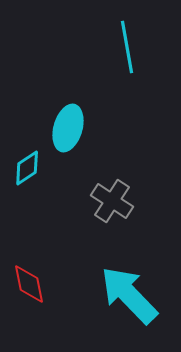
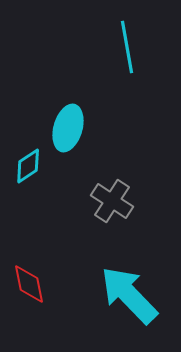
cyan diamond: moved 1 px right, 2 px up
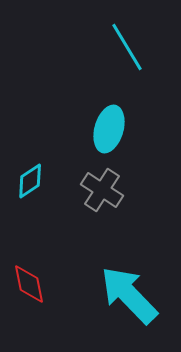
cyan line: rotated 21 degrees counterclockwise
cyan ellipse: moved 41 px right, 1 px down
cyan diamond: moved 2 px right, 15 px down
gray cross: moved 10 px left, 11 px up
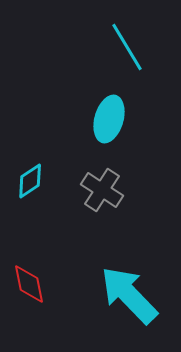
cyan ellipse: moved 10 px up
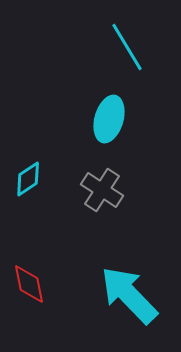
cyan diamond: moved 2 px left, 2 px up
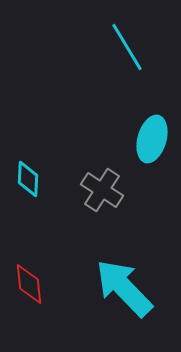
cyan ellipse: moved 43 px right, 20 px down
cyan diamond: rotated 54 degrees counterclockwise
red diamond: rotated 6 degrees clockwise
cyan arrow: moved 5 px left, 7 px up
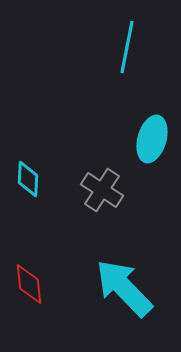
cyan line: rotated 42 degrees clockwise
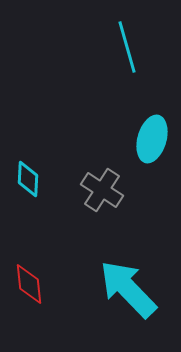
cyan line: rotated 27 degrees counterclockwise
cyan arrow: moved 4 px right, 1 px down
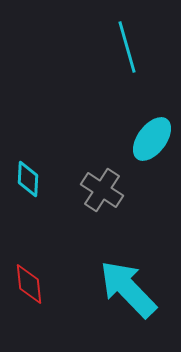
cyan ellipse: rotated 21 degrees clockwise
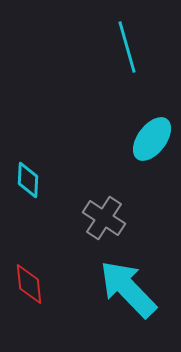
cyan diamond: moved 1 px down
gray cross: moved 2 px right, 28 px down
